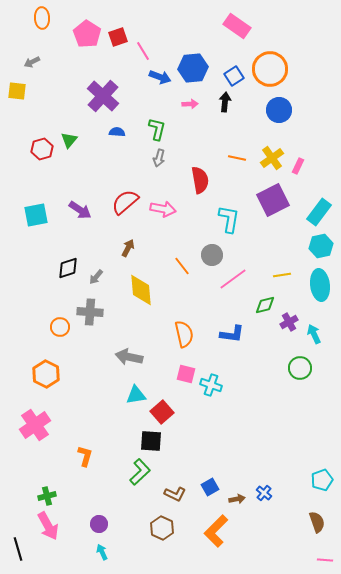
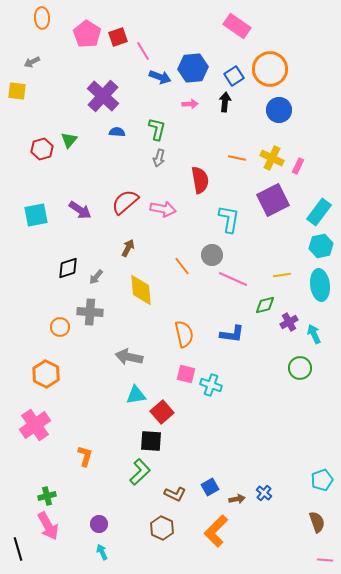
yellow cross at (272, 158): rotated 30 degrees counterclockwise
pink line at (233, 279): rotated 60 degrees clockwise
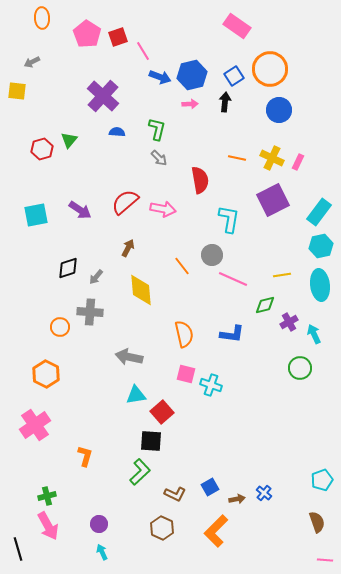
blue hexagon at (193, 68): moved 1 px left, 7 px down; rotated 8 degrees counterclockwise
gray arrow at (159, 158): rotated 60 degrees counterclockwise
pink rectangle at (298, 166): moved 4 px up
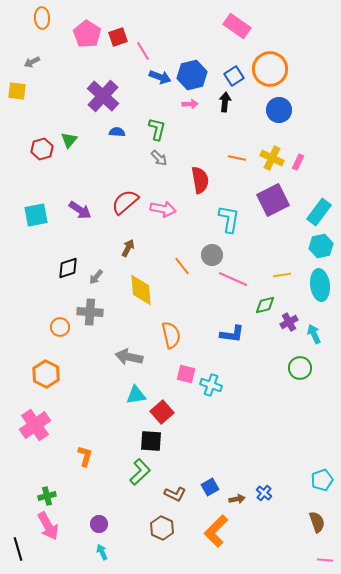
orange semicircle at (184, 334): moved 13 px left, 1 px down
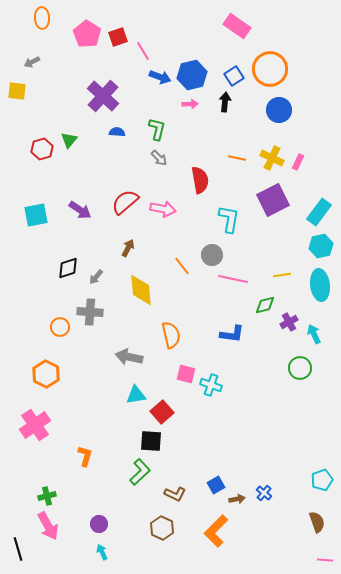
pink line at (233, 279): rotated 12 degrees counterclockwise
blue square at (210, 487): moved 6 px right, 2 px up
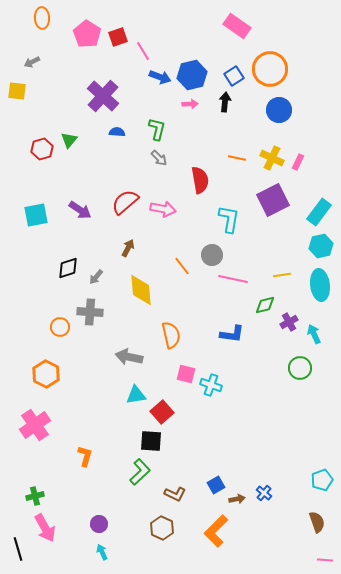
green cross at (47, 496): moved 12 px left
pink arrow at (48, 526): moved 3 px left, 2 px down
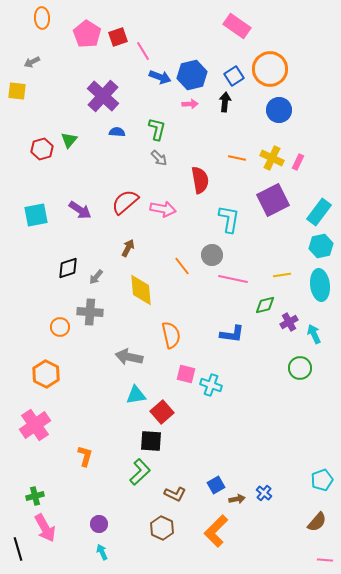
brown semicircle at (317, 522): rotated 60 degrees clockwise
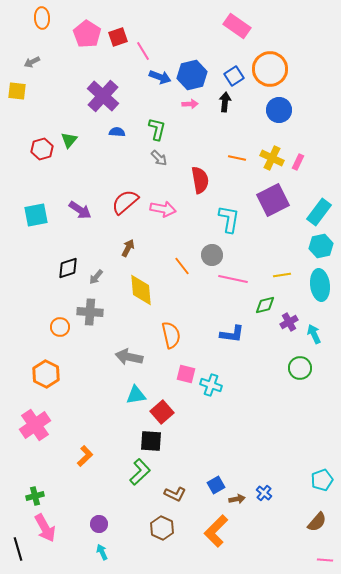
orange L-shape at (85, 456): rotated 30 degrees clockwise
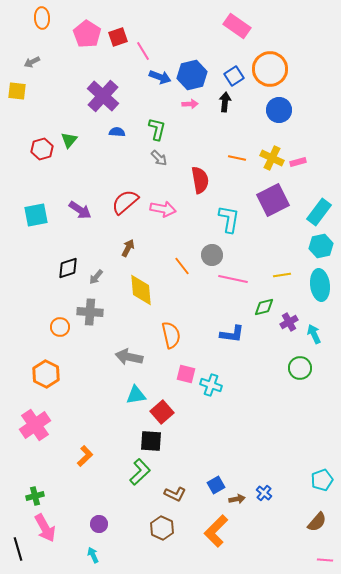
pink rectangle at (298, 162): rotated 49 degrees clockwise
green diamond at (265, 305): moved 1 px left, 2 px down
cyan arrow at (102, 552): moved 9 px left, 3 px down
